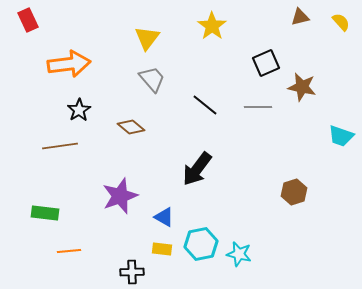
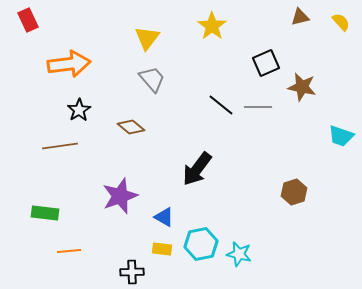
black line: moved 16 px right
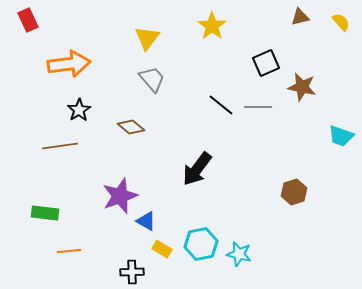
blue triangle: moved 18 px left, 4 px down
yellow rectangle: rotated 24 degrees clockwise
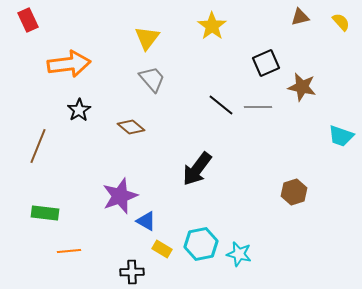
brown line: moved 22 px left; rotated 60 degrees counterclockwise
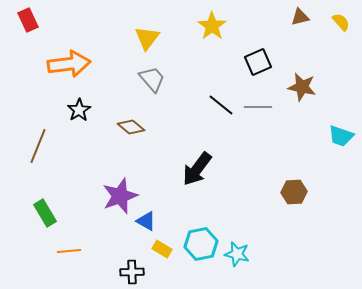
black square: moved 8 px left, 1 px up
brown hexagon: rotated 15 degrees clockwise
green rectangle: rotated 52 degrees clockwise
cyan star: moved 2 px left
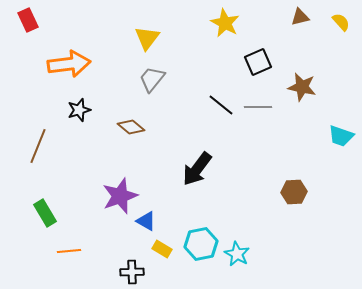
yellow star: moved 13 px right, 3 px up; rotated 8 degrees counterclockwise
gray trapezoid: rotated 100 degrees counterclockwise
black star: rotated 15 degrees clockwise
cyan star: rotated 15 degrees clockwise
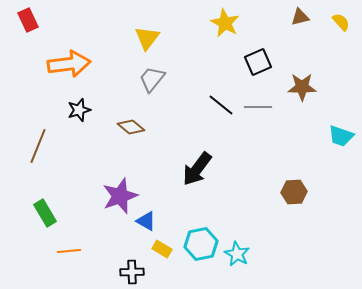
brown star: rotated 12 degrees counterclockwise
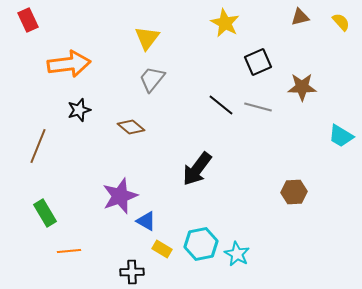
gray line: rotated 16 degrees clockwise
cyan trapezoid: rotated 12 degrees clockwise
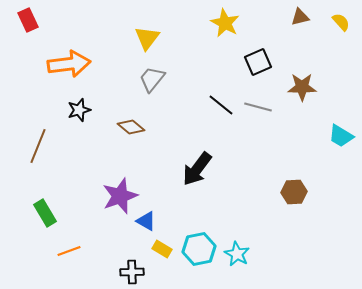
cyan hexagon: moved 2 px left, 5 px down
orange line: rotated 15 degrees counterclockwise
